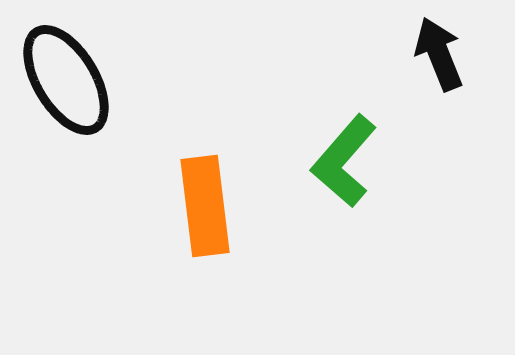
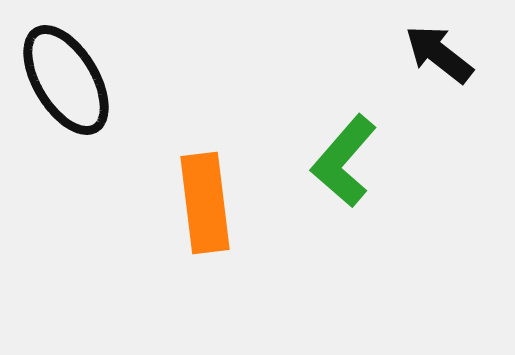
black arrow: rotated 30 degrees counterclockwise
orange rectangle: moved 3 px up
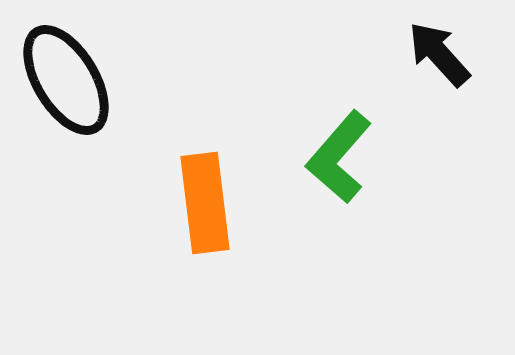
black arrow: rotated 10 degrees clockwise
green L-shape: moved 5 px left, 4 px up
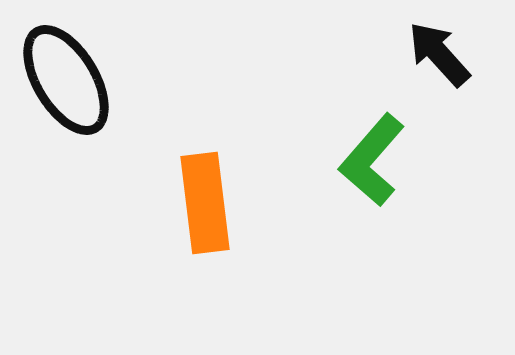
green L-shape: moved 33 px right, 3 px down
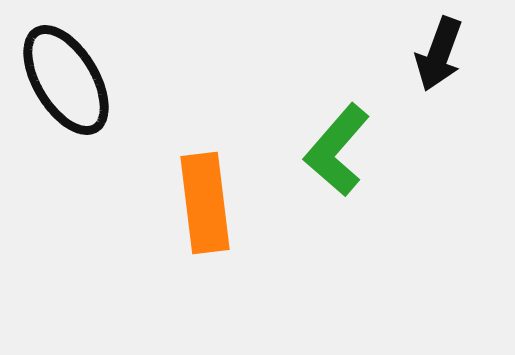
black arrow: rotated 118 degrees counterclockwise
green L-shape: moved 35 px left, 10 px up
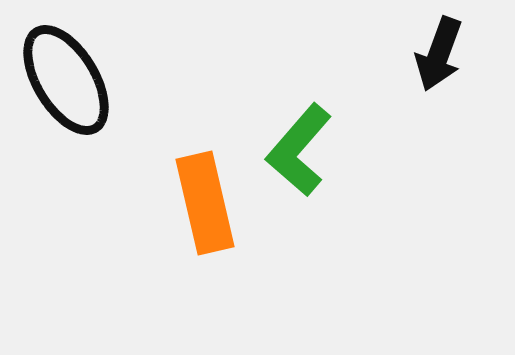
green L-shape: moved 38 px left
orange rectangle: rotated 6 degrees counterclockwise
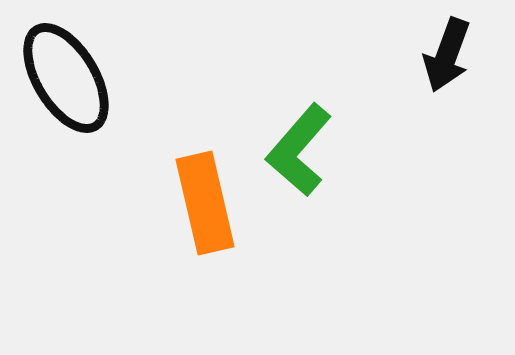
black arrow: moved 8 px right, 1 px down
black ellipse: moved 2 px up
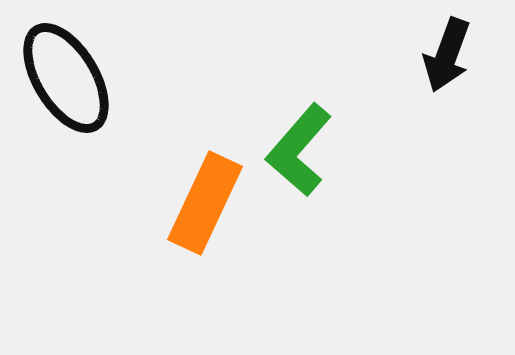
orange rectangle: rotated 38 degrees clockwise
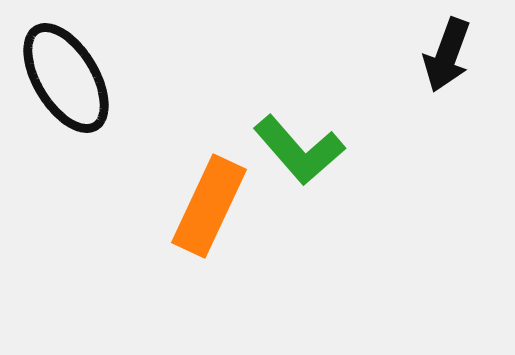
green L-shape: rotated 82 degrees counterclockwise
orange rectangle: moved 4 px right, 3 px down
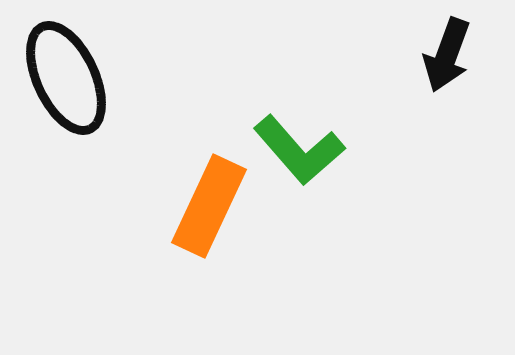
black ellipse: rotated 6 degrees clockwise
